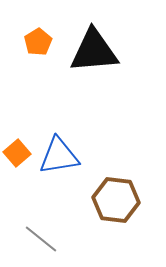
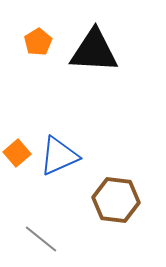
black triangle: rotated 8 degrees clockwise
blue triangle: rotated 15 degrees counterclockwise
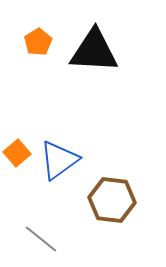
blue triangle: moved 4 px down; rotated 12 degrees counterclockwise
brown hexagon: moved 4 px left
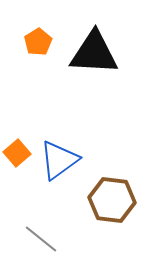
black triangle: moved 2 px down
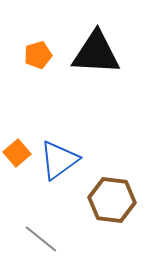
orange pentagon: moved 13 px down; rotated 16 degrees clockwise
black triangle: moved 2 px right
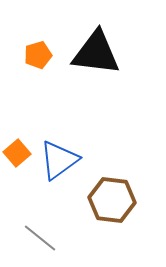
black triangle: rotated 4 degrees clockwise
gray line: moved 1 px left, 1 px up
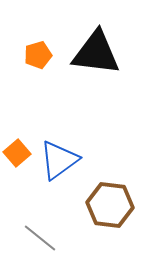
brown hexagon: moved 2 px left, 5 px down
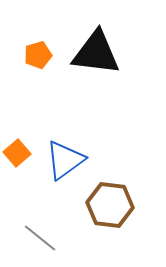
blue triangle: moved 6 px right
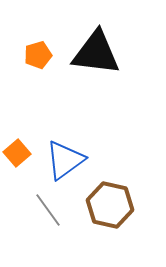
brown hexagon: rotated 6 degrees clockwise
gray line: moved 8 px right, 28 px up; rotated 15 degrees clockwise
